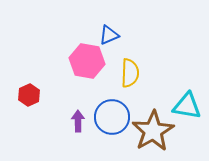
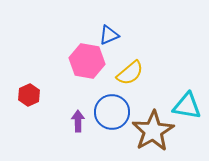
yellow semicircle: rotated 48 degrees clockwise
blue circle: moved 5 px up
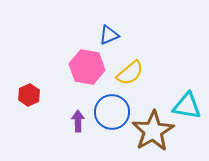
pink hexagon: moved 6 px down
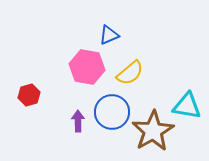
red hexagon: rotated 10 degrees clockwise
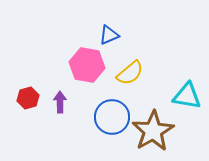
pink hexagon: moved 2 px up
red hexagon: moved 1 px left, 3 px down
cyan triangle: moved 10 px up
blue circle: moved 5 px down
purple arrow: moved 18 px left, 19 px up
